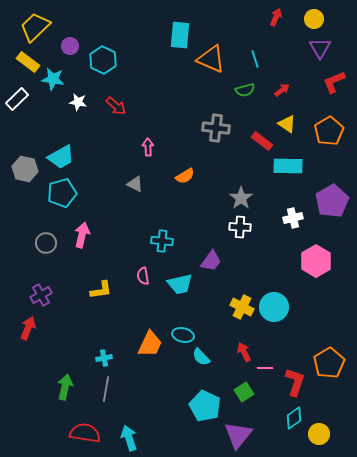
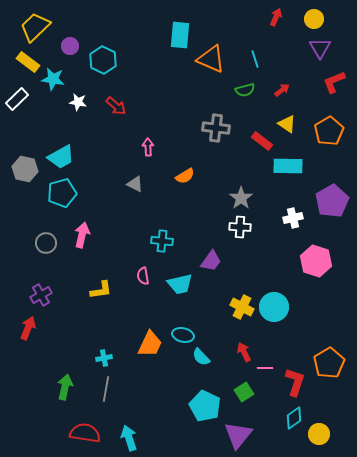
pink hexagon at (316, 261): rotated 12 degrees counterclockwise
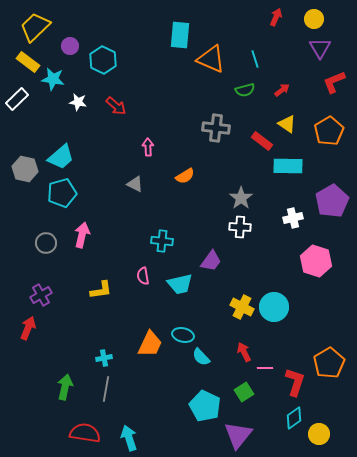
cyan trapezoid at (61, 157): rotated 12 degrees counterclockwise
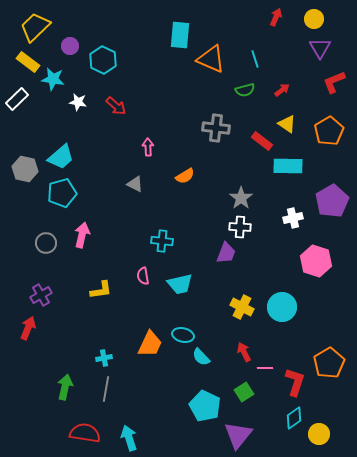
purple trapezoid at (211, 261): moved 15 px right, 8 px up; rotated 15 degrees counterclockwise
cyan circle at (274, 307): moved 8 px right
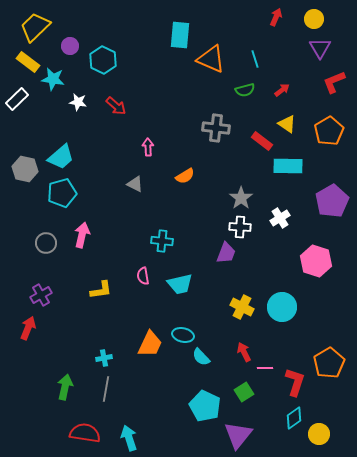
white cross at (293, 218): moved 13 px left; rotated 18 degrees counterclockwise
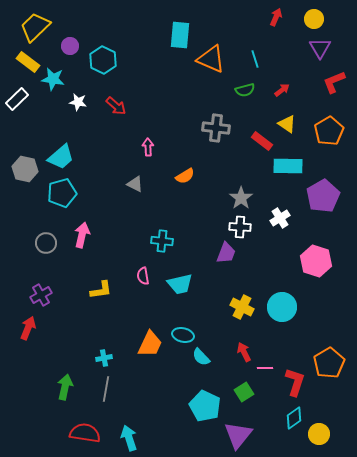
purple pentagon at (332, 201): moved 9 px left, 5 px up
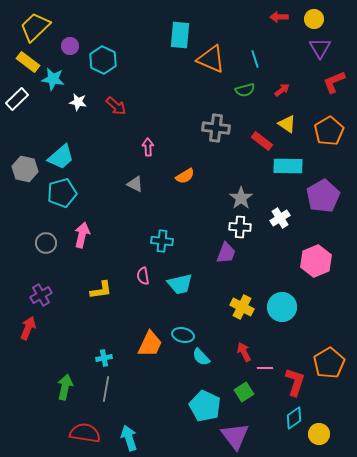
red arrow at (276, 17): moved 3 px right; rotated 114 degrees counterclockwise
pink hexagon at (316, 261): rotated 20 degrees clockwise
purple triangle at (238, 435): moved 3 px left, 1 px down; rotated 16 degrees counterclockwise
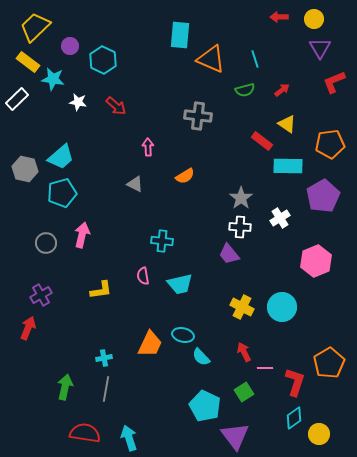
gray cross at (216, 128): moved 18 px left, 12 px up
orange pentagon at (329, 131): moved 1 px right, 13 px down; rotated 24 degrees clockwise
purple trapezoid at (226, 253): moved 3 px right, 1 px down; rotated 120 degrees clockwise
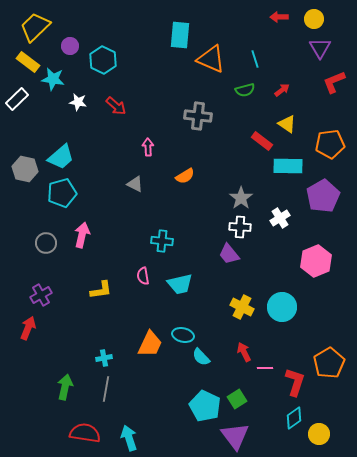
green square at (244, 392): moved 7 px left, 7 px down
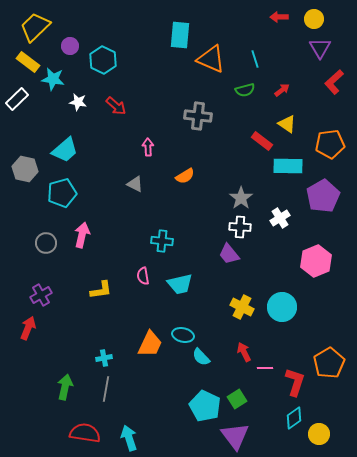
red L-shape at (334, 82): rotated 20 degrees counterclockwise
cyan trapezoid at (61, 157): moved 4 px right, 7 px up
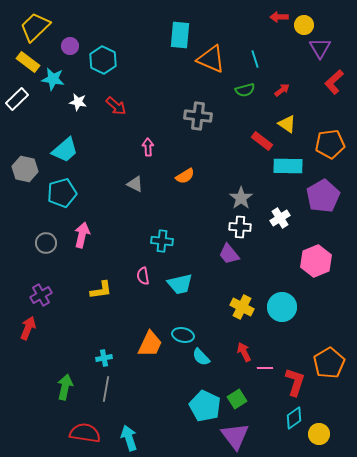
yellow circle at (314, 19): moved 10 px left, 6 px down
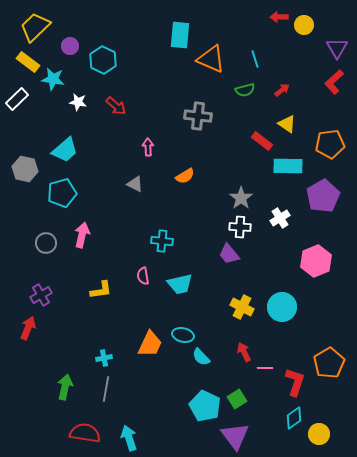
purple triangle at (320, 48): moved 17 px right
